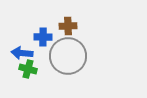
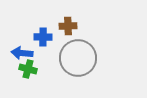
gray circle: moved 10 px right, 2 px down
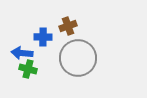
brown cross: rotated 18 degrees counterclockwise
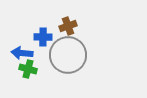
gray circle: moved 10 px left, 3 px up
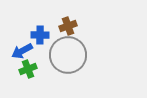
blue cross: moved 3 px left, 2 px up
blue arrow: moved 2 px up; rotated 35 degrees counterclockwise
green cross: rotated 36 degrees counterclockwise
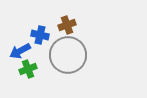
brown cross: moved 1 px left, 1 px up
blue cross: rotated 12 degrees clockwise
blue arrow: moved 2 px left
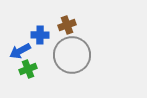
blue cross: rotated 12 degrees counterclockwise
gray circle: moved 4 px right
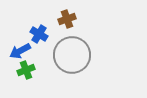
brown cross: moved 6 px up
blue cross: moved 1 px left, 1 px up; rotated 30 degrees clockwise
green cross: moved 2 px left, 1 px down
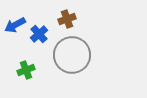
blue cross: rotated 18 degrees clockwise
blue arrow: moved 5 px left, 26 px up
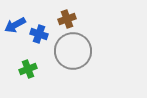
blue cross: rotated 30 degrees counterclockwise
gray circle: moved 1 px right, 4 px up
green cross: moved 2 px right, 1 px up
